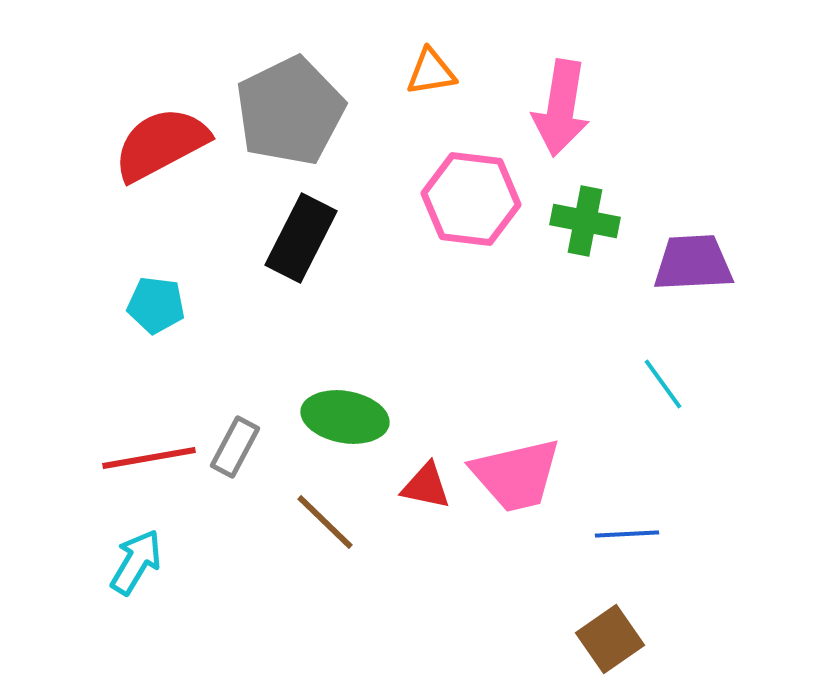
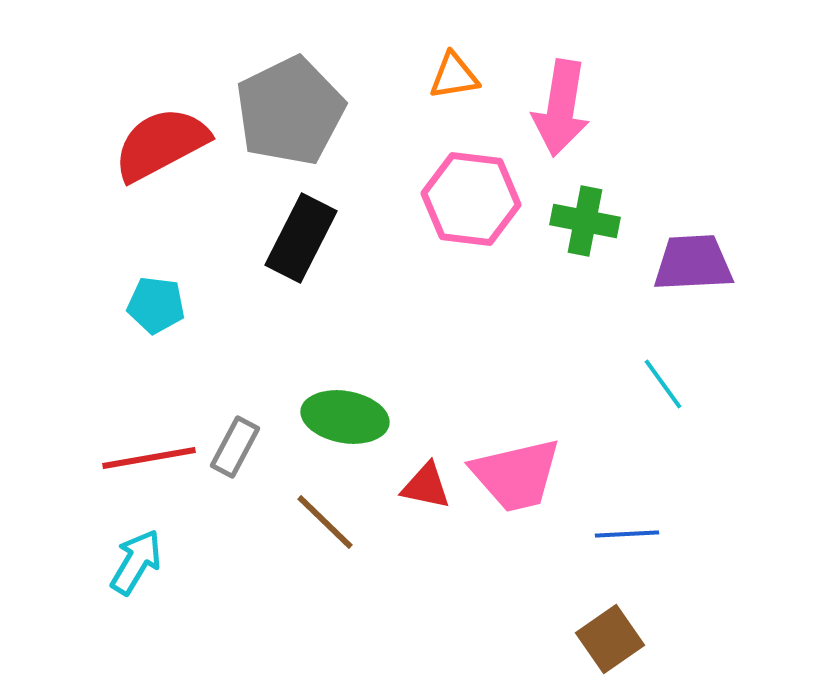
orange triangle: moved 23 px right, 4 px down
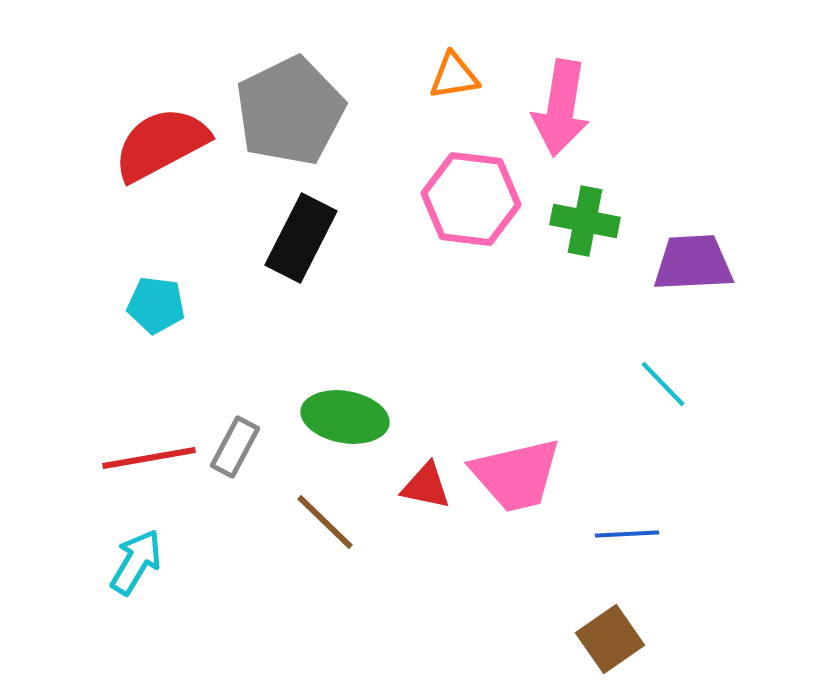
cyan line: rotated 8 degrees counterclockwise
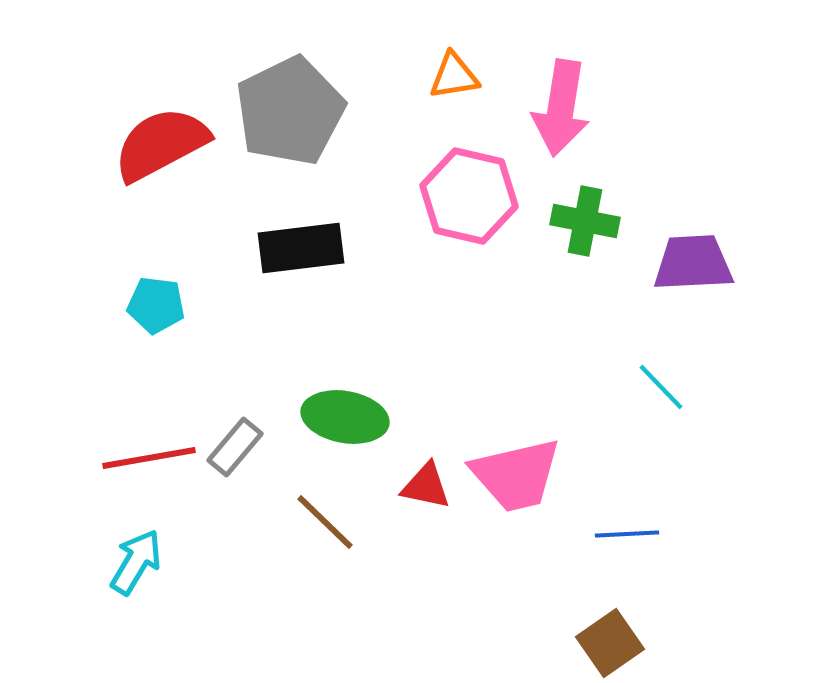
pink hexagon: moved 2 px left, 3 px up; rotated 6 degrees clockwise
black rectangle: moved 10 px down; rotated 56 degrees clockwise
cyan line: moved 2 px left, 3 px down
gray rectangle: rotated 12 degrees clockwise
brown square: moved 4 px down
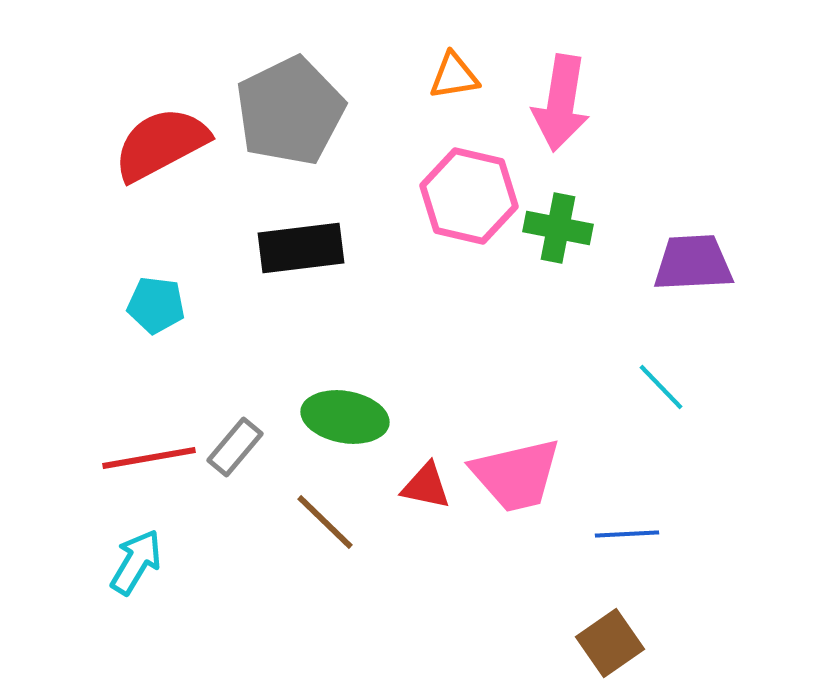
pink arrow: moved 5 px up
green cross: moved 27 px left, 7 px down
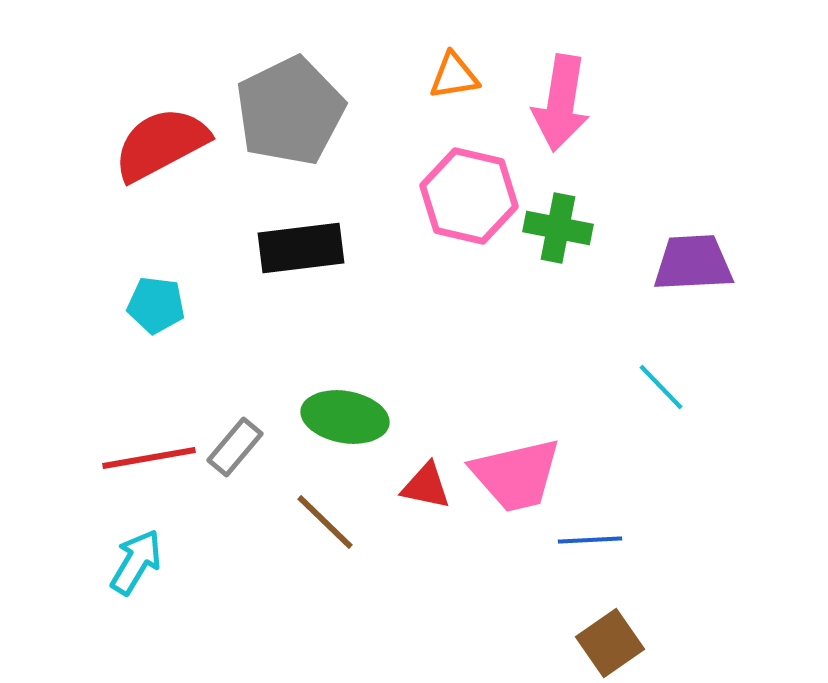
blue line: moved 37 px left, 6 px down
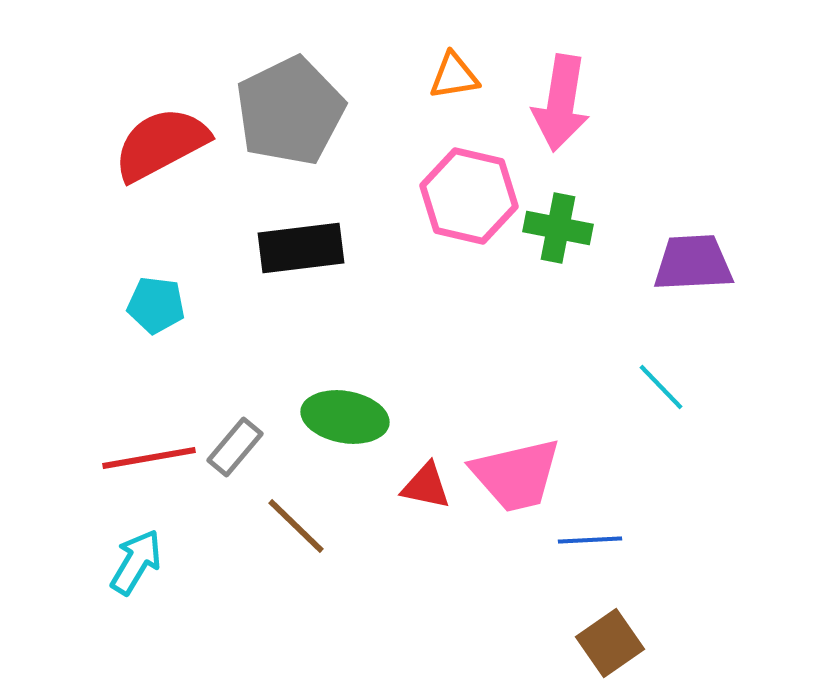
brown line: moved 29 px left, 4 px down
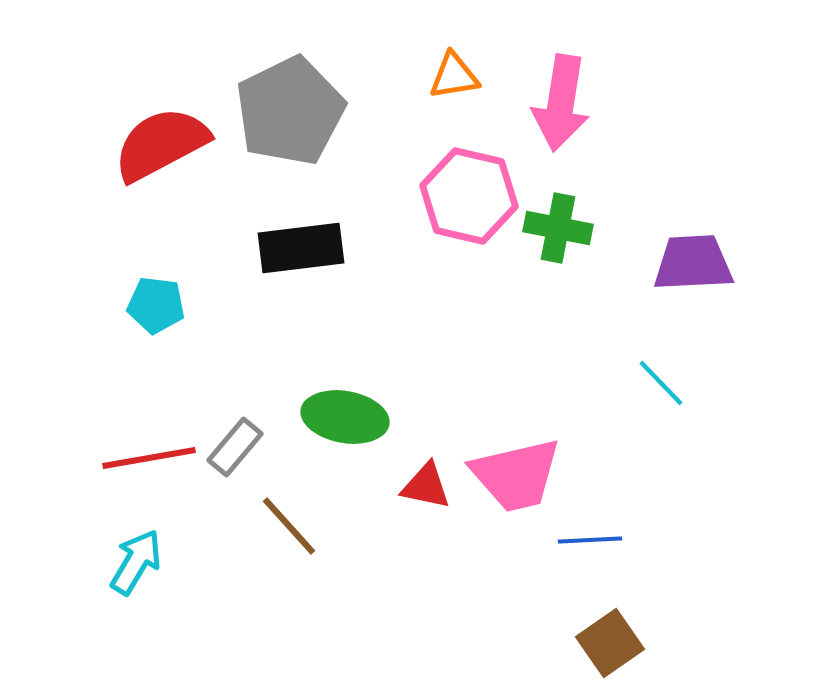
cyan line: moved 4 px up
brown line: moved 7 px left; rotated 4 degrees clockwise
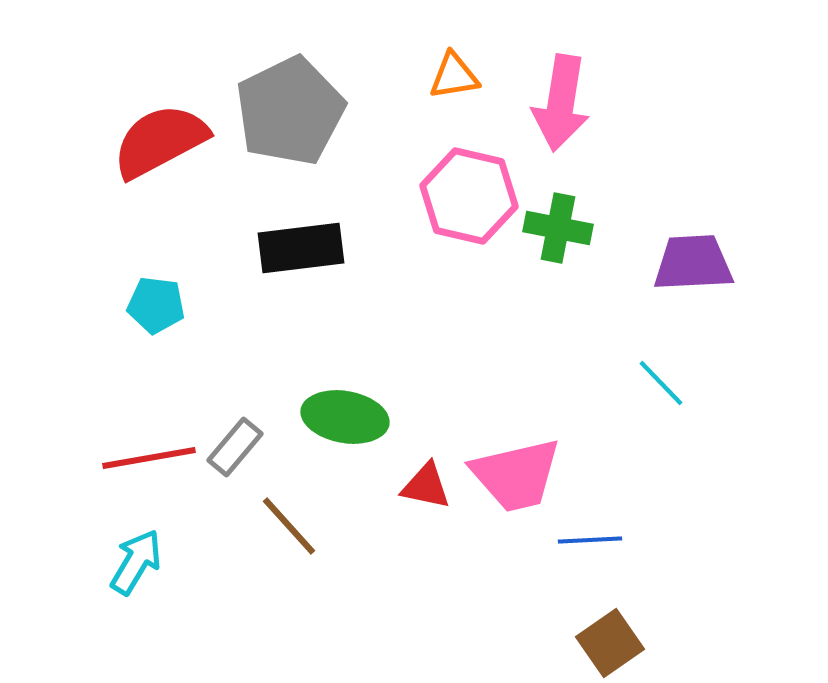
red semicircle: moved 1 px left, 3 px up
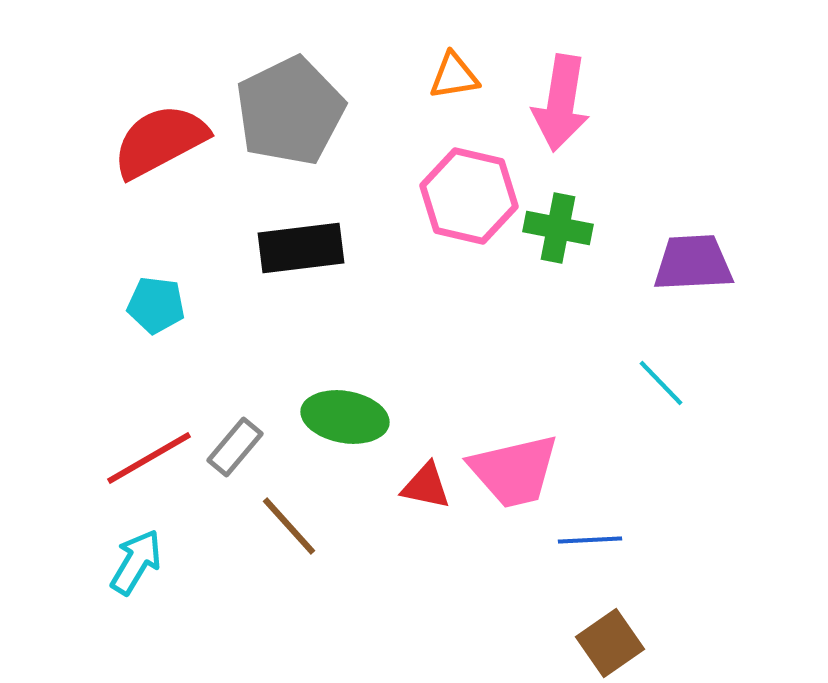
red line: rotated 20 degrees counterclockwise
pink trapezoid: moved 2 px left, 4 px up
